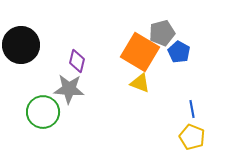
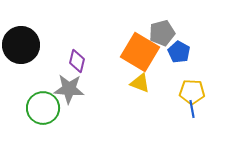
green circle: moved 4 px up
yellow pentagon: moved 45 px up; rotated 20 degrees counterclockwise
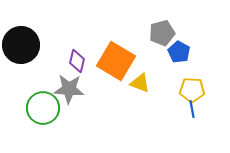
orange square: moved 24 px left, 9 px down
yellow pentagon: moved 2 px up
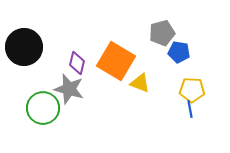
black circle: moved 3 px right, 2 px down
blue pentagon: rotated 20 degrees counterclockwise
purple diamond: moved 2 px down
gray star: rotated 12 degrees clockwise
blue line: moved 2 px left
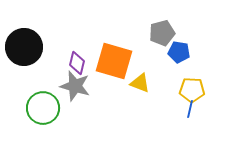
orange square: moved 2 px left; rotated 15 degrees counterclockwise
gray star: moved 6 px right, 3 px up
blue line: rotated 24 degrees clockwise
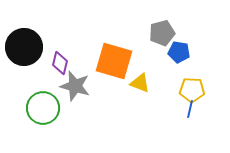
purple diamond: moved 17 px left
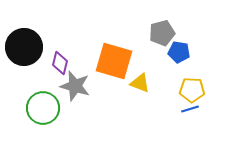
blue line: rotated 60 degrees clockwise
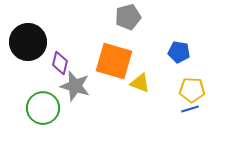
gray pentagon: moved 34 px left, 16 px up
black circle: moved 4 px right, 5 px up
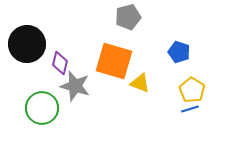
black circle: moved 1 px left, 2 px down
blue pentagon: rotated 10 degrees clockwise
yellow pentagon: rotated 30 degrees clockwise
green circle: moved 1 px left
